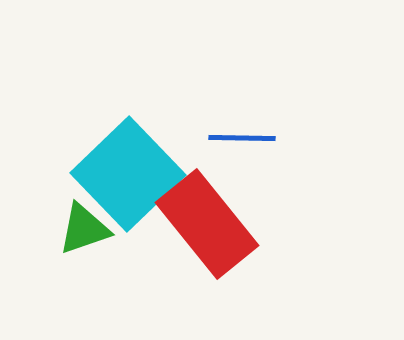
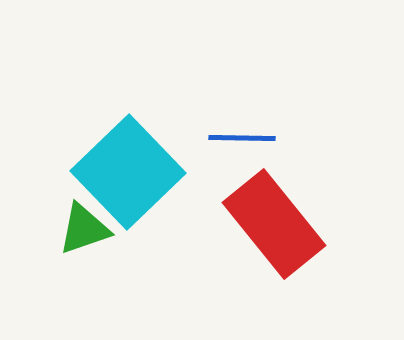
cyan square: moved 2 px up
red rectangle: moved 67 px right
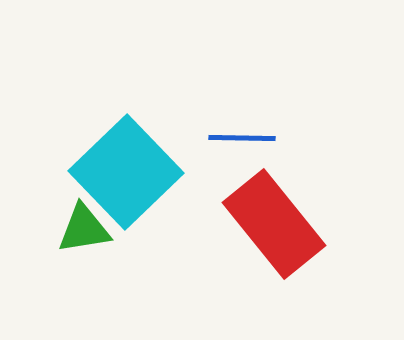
cyan square: moved 2 px left
green triangle: rotated 10 degrees clockwise
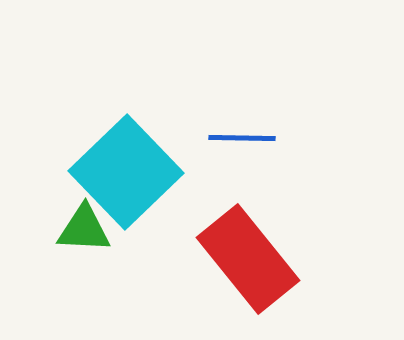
red rectangle: moved 26 px left, 35 px down
green triangle: rotated 12 degrees clockwise
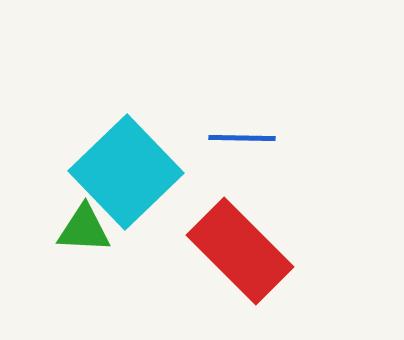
red rectangle: moved 8 px left, 8 px up; rotated 6 degrees counterclockwise
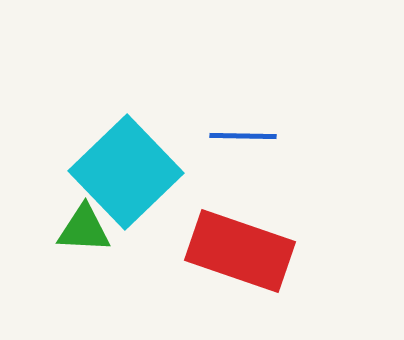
blue line: moved 1 px right, 2 px up
red rectangle: rotated 26 degrees counterclockwise
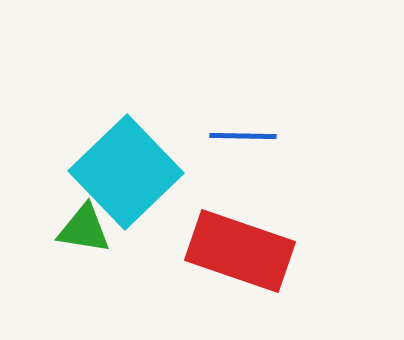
green triangle: rotated 6 degrees clockwise
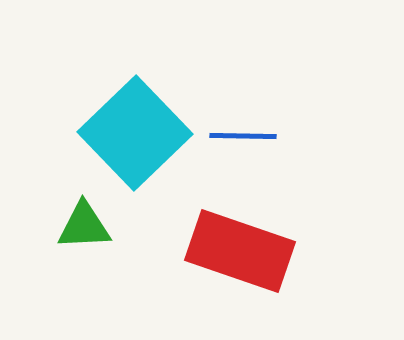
cyan square: moved 9 px right, 39 px up
green triangle: moved 3 px up; rotated 12 degrees counterclockwise
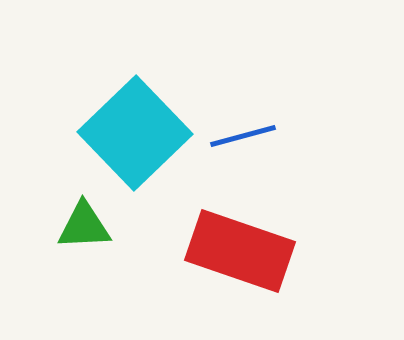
blue line: rotated 16 degrees counterclockwise
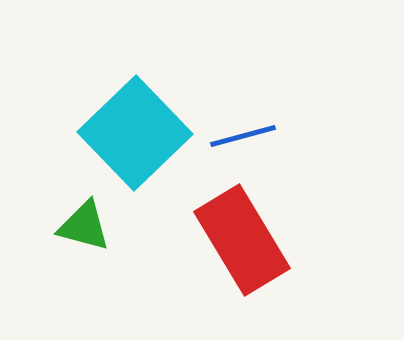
green triangle: rotated 18 degrees clockwise
red rectangle: moved 2 px right, 11 px up; rotated 40 degrees clockwise
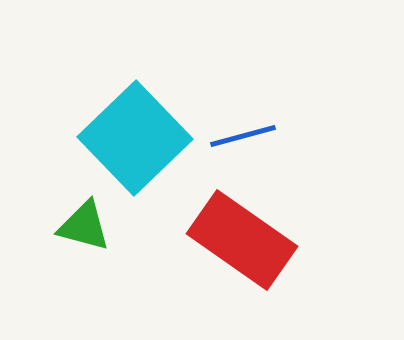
cyan square: moved 5 px down
red rectangle: rotated 24 degrees counterclockwise
